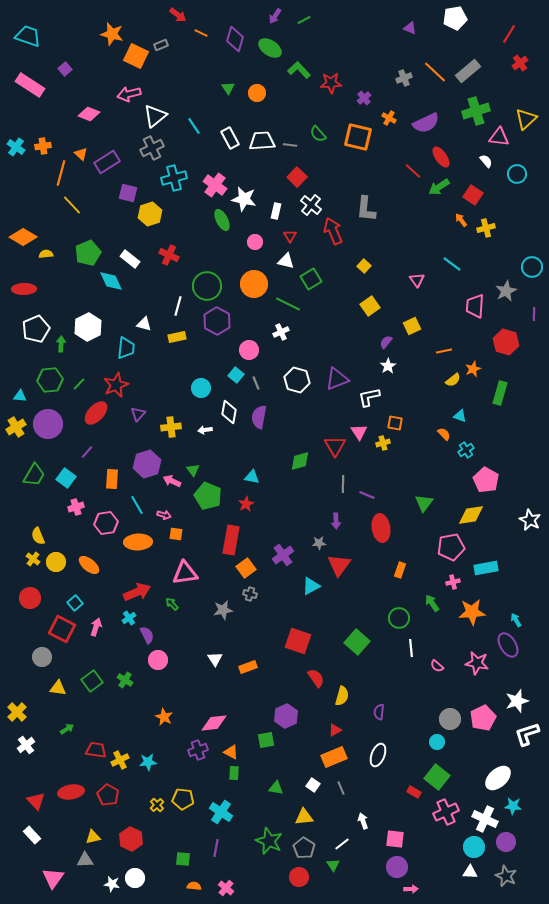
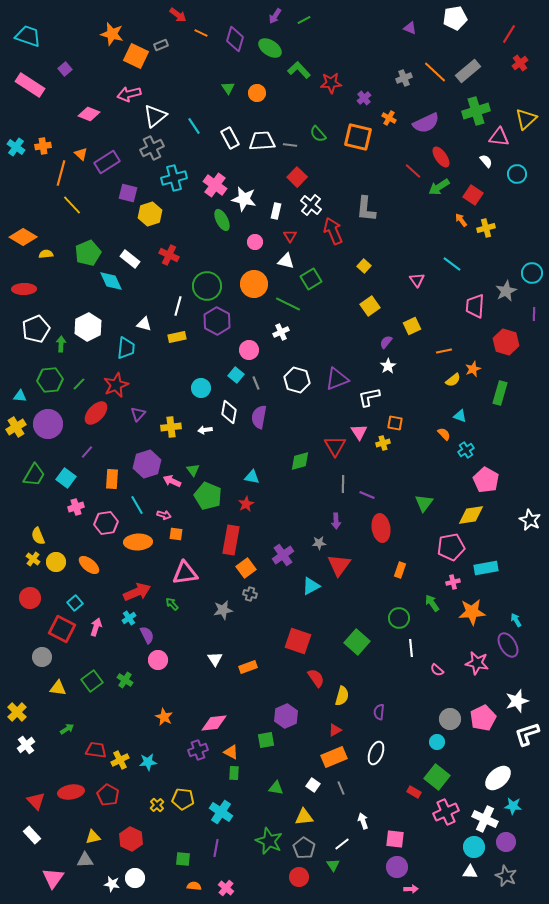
cyan circle at (532, 267): moved 6 px down
pink semicircle at (437, 666): moved 4 px down
white ellipse at (378, 755): moved 2 px left, 2 px up
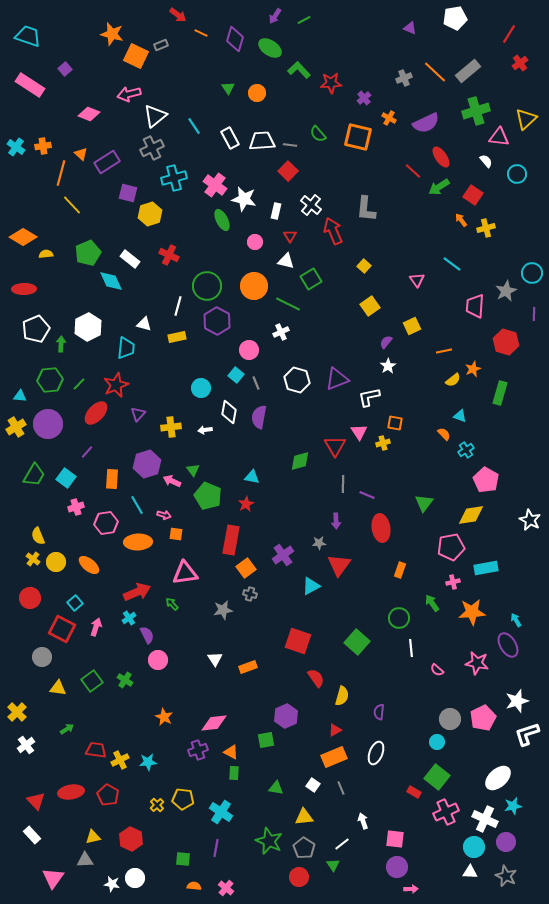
red square at (297, 177): moved 9 px left, 6 px up
orange circle at (254, 284): moved 2 px down
cyan star at (513, 806): rotated 18 degrees counterclockwise
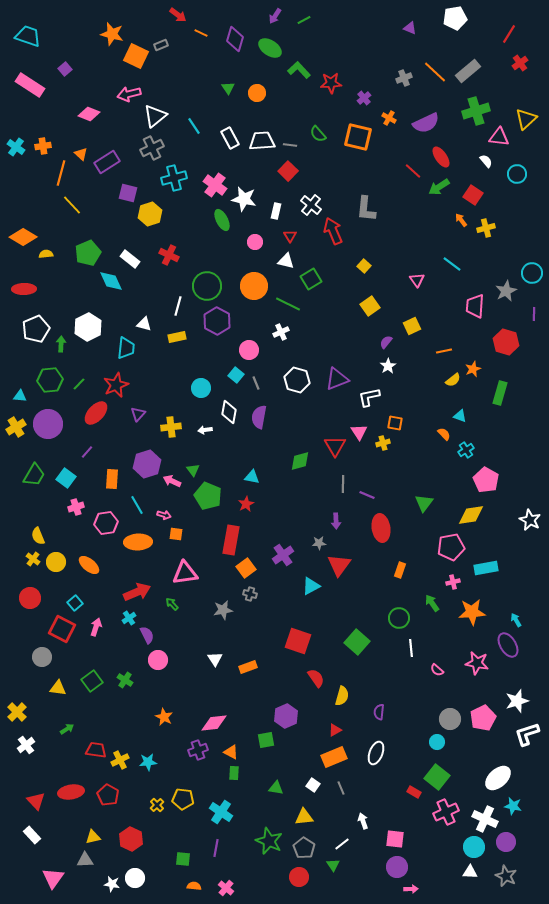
cyan star at (513, 806): rotated 24 degrees clockwise
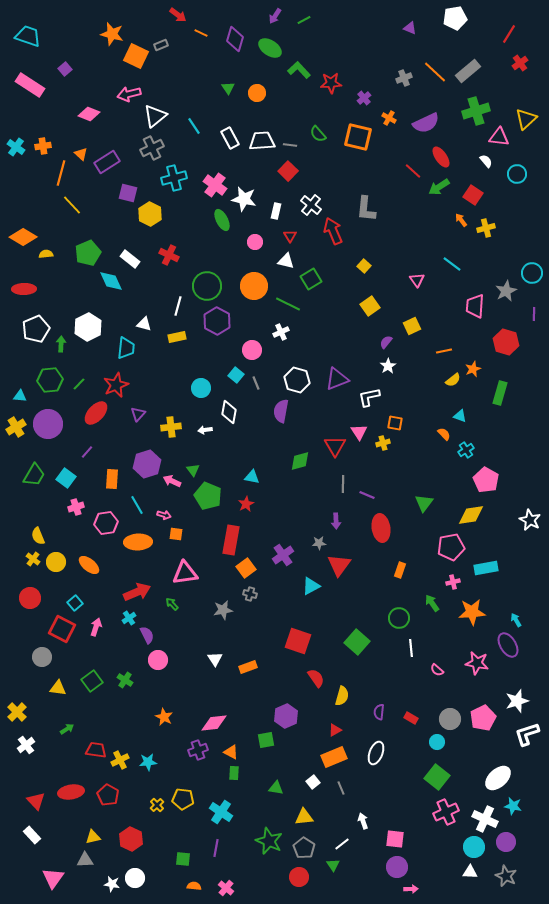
yellow hexagon at (150, 214): rotated 15 degrees counterclockwise
pink circle at (249, 350): moved 3 px right
purple semicircle at (259, 417): moved 22 px right, 6 px up
white square at (313, 785): moved 3 px up; rotated 16 degrees clockwise
red rectangle at (414, 792): moved 3 px left, 74 px up
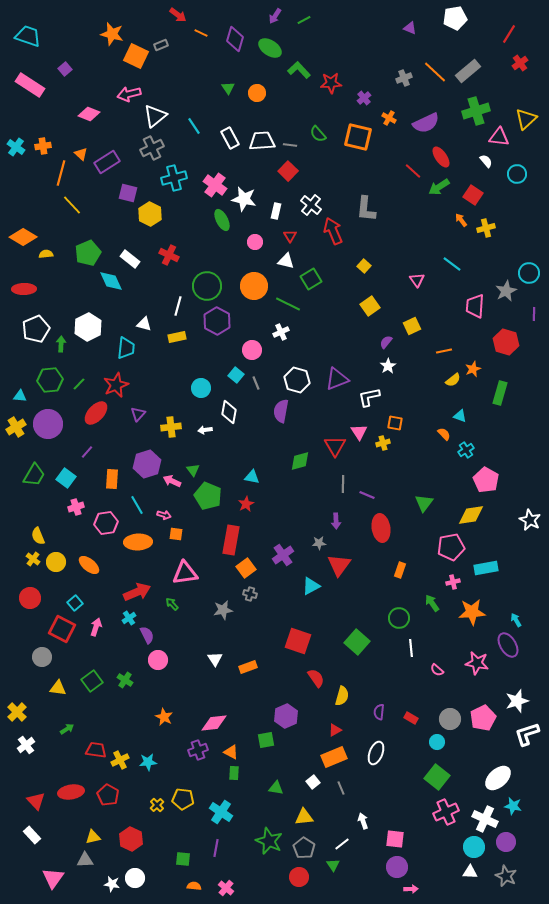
cyan circle at (532, 273): moved 3 px left
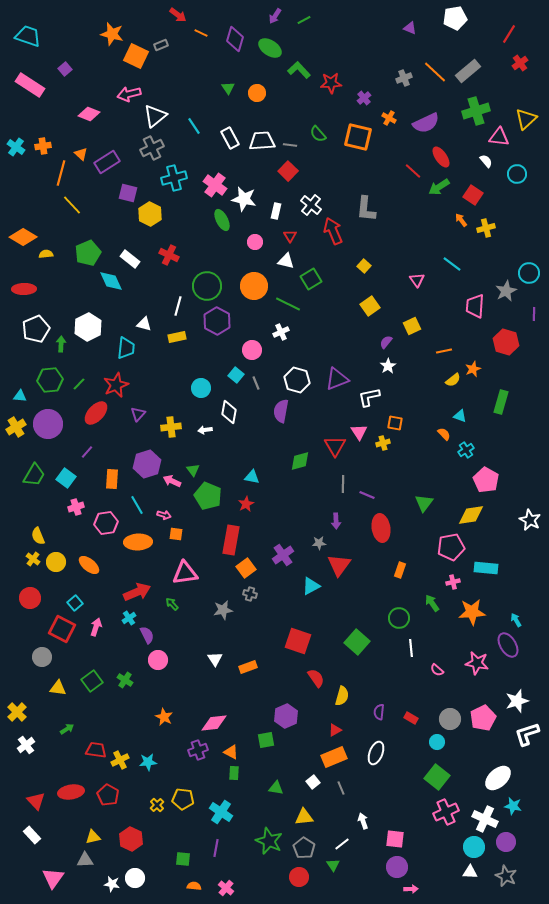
green rectangle at (500, 393): moved 1 px right, 9 px down
cyan rectangle at (486, 568): rotated 15 degrees clockwise
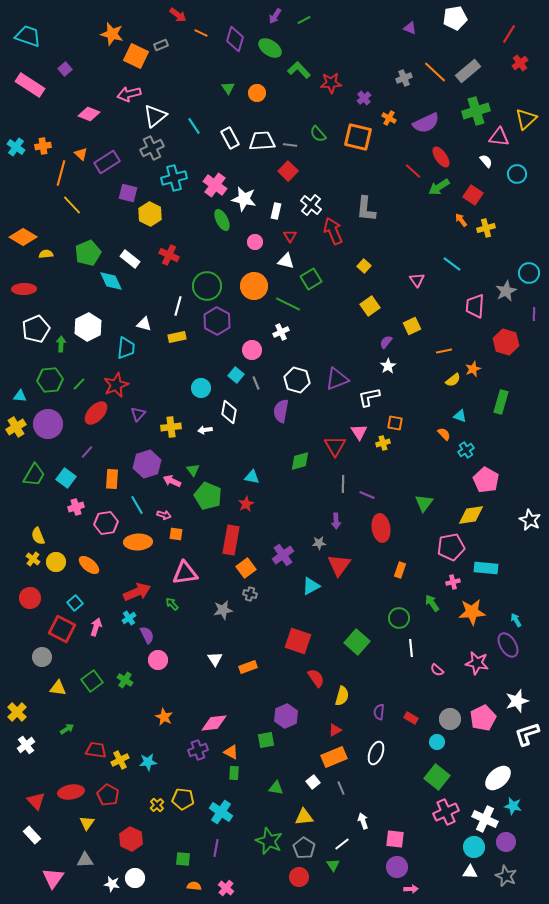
yellow triangle at (93, 837): moved 6 px left, 14 px up; rotated 42 degrees counterclockwise
